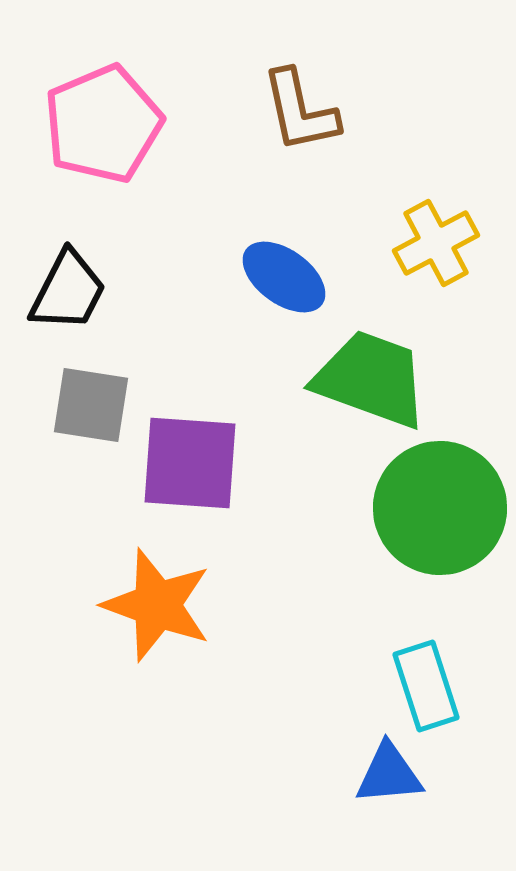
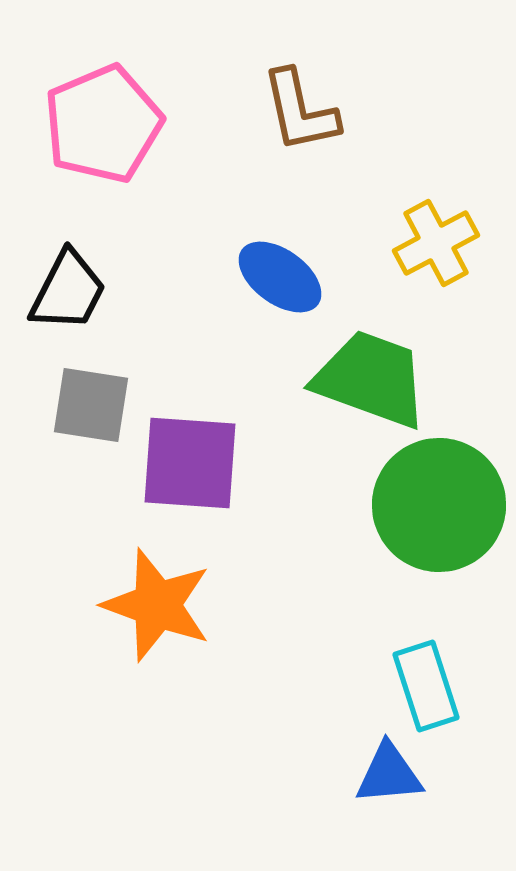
blue ellipse: moved 4 px left
green circle: moved 1 px left, 3 px up
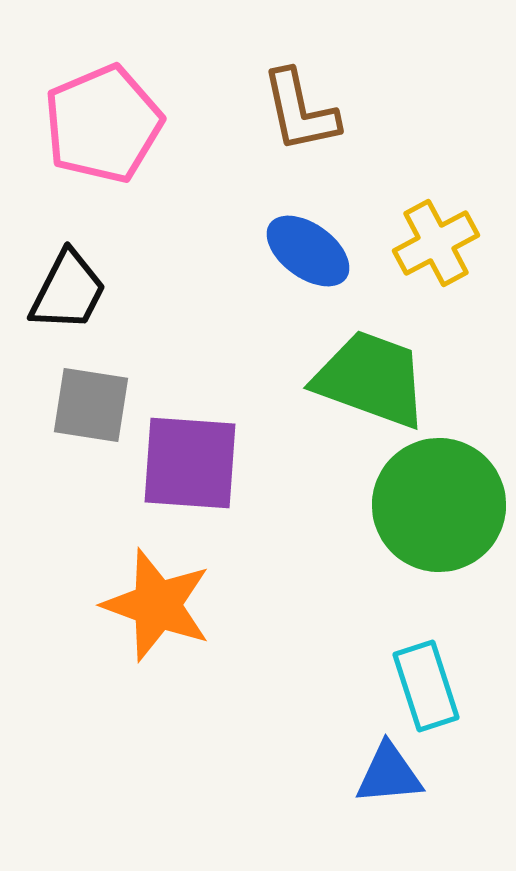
blue ellipse: moved 28 px right, 26 px up
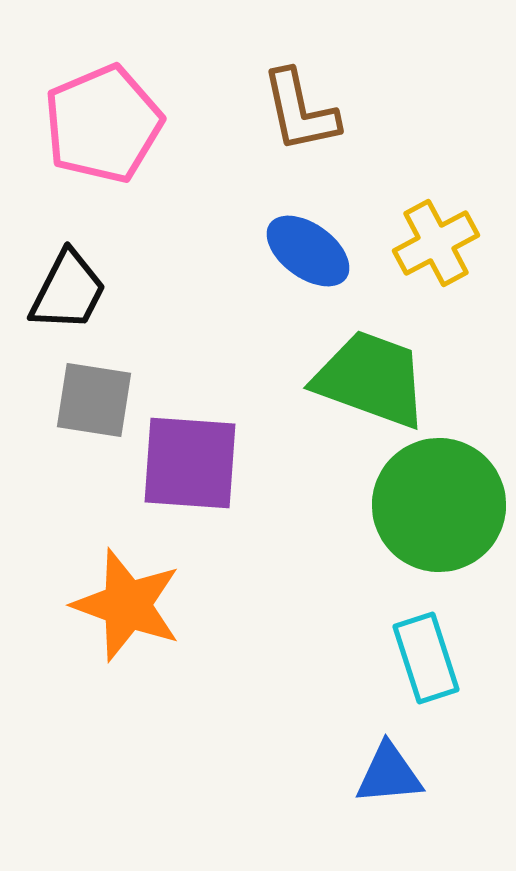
gray square: moved 3 px right, 5 px up
orange star: moved 30 px left
cyan rectangle: moved 28 px up
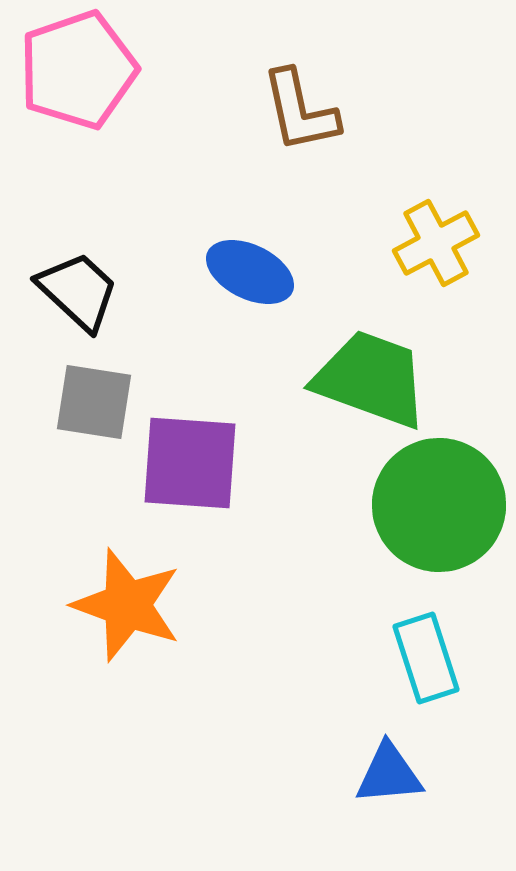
pink pentagon: moved 25 px left, 54 px up; rotated 4 degrees clockwise
blue ellipse: moved 58 px left, 21 px down; rotated 10 degrees counterclockwise
black trapezoid: moved 10 px right; rotated 74 degrees counterclockwise
gray square: moved 2 px down
